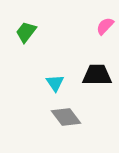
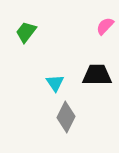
gray diamond: rotated 64 degrees clockwise
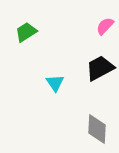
green trapezoid: rotated 20 degrees clockwise
black trapezoid: moved 3 px right, 7 px up; rotated 28 degrees counterclockwise
gray diamond: moved 31 px right, 12 px down; rotated 24 degrees counterclockwise
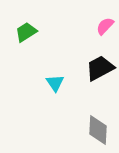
gray diamond: moved 1 px right, 1 px down
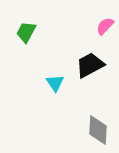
green trapezoid: rotated 30 degrees counterclockwise
black trapezoid: moved 10 px left, 3 px up
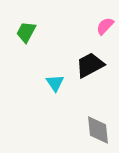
gray diamond: rotated 8 degrees counterclockwise
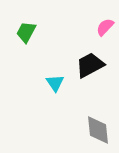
pink semicircle: moved 1 px down
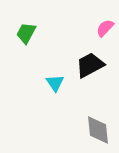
pink semicircle: moved 1 px down
green trapezoid: moved 1 px down
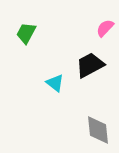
cyan triangle: rotated 18 degrees counterclockwise
